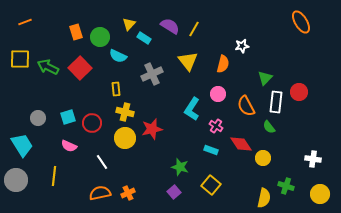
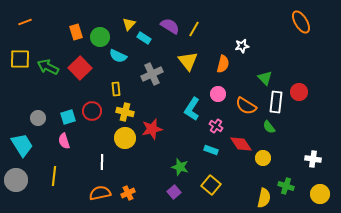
green triangle at (265, 78): rotated 28 degrees counterclockwise
orange semicircle at (246, 106): rotated 30 degrees counterclockwise
red circle at (92, 123): moved 12 px up
pink semicircle at (69, 146): moved 5 px left, 5 px up; rotated 49 degrees clockwise
white line at (102, 162): rotated 35 degrees clockwise
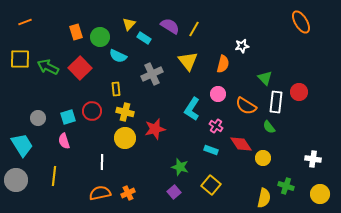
red star at (152, 129): moved 3 px right
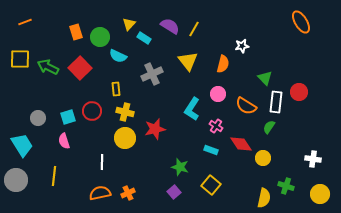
green semicircle at (269, 127): rotated 72 degrees clockwise
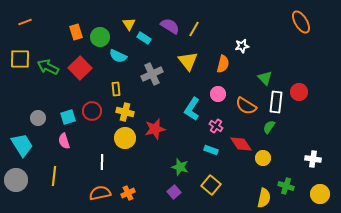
yellow triangle at (129, 24): rotated 16 degrees counterclockwise
